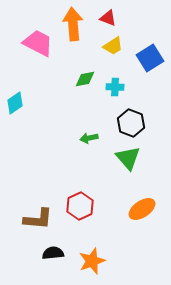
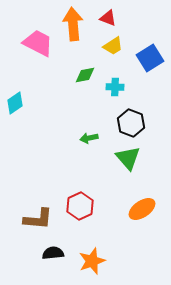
green diamond: moved 4 px up
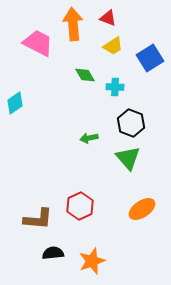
green diamond: rotated 70 degrees clockwise
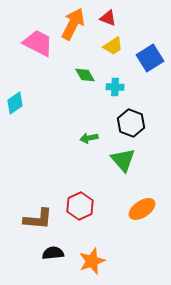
orange arrow: rotated 32 degrees clockwise
green triangle: moved 5 px left, 2 px down
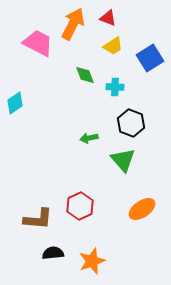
green diamond: rotated 10 degrees clockwise
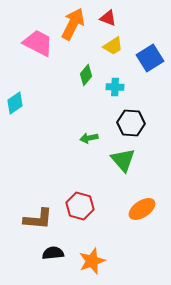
green diamond: moved 1 px right; rotated 60 degrees clockwise
black hexagon: rotated 16 degrees counterclockwise
red hexagon: rotated 20 degrees counterclockwise
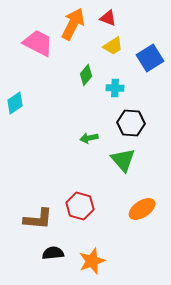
cyan cross: moved 1 px down
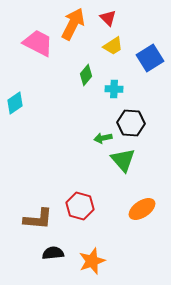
red triangle: rotated 24 degrees clockwise
cyan cross: moved 1 px left, 1 px down
green arrow: moved 14 px right
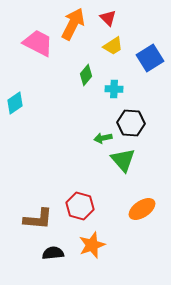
orange star: moved 16 px up
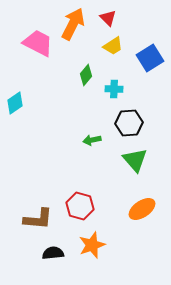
black hexagon: moved 2 px left; rotated 8 degrees counterclockwise
green arrow: moved 11 px left, 2 px down
green triangle: moved 12 px right
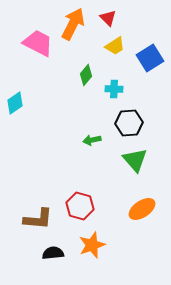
yellow trapezoid: moved 2 px right
